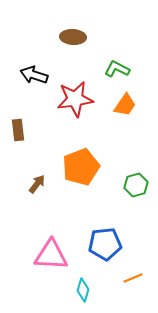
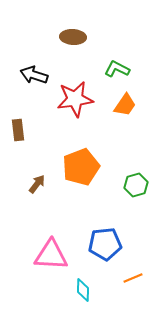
cyan diamond: rotated 15 degrees counterclockwise
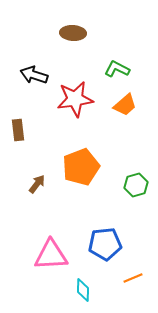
brown ellipse: moved 4 px up
orange trapezoid: rotated 15 degrees clockwise
pink triangle: rotated 6 degrees counterclockwise
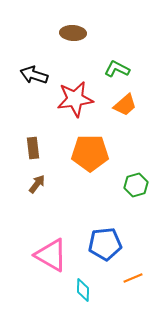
brown rectangle: moved 15 px right, 18 px down
orange pentagon: moved 9 px right, 14 px up; rotated 21 degrees clockwise
pink triangle: rotated 33 degrees clockwise
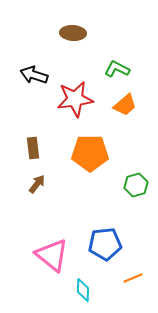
pink triangle: moved 1 px right; rotated 9 degrees clockwise
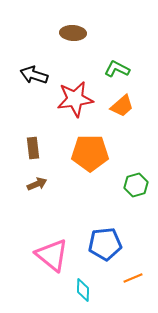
orange trapezoid: moved 3 px left, 1 px down
brown arrow: rotated 30 degrees clockwise
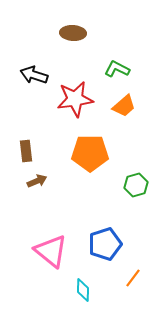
orange trapezoid: moved 2 px right
brown rectangle: moved 7 px left, 3 px down
brown arrow: moved 3 px up
blue pentagon: rotated 12 degrees counterclockwise
pink triangle: moved 1 px left, 4 px up
orange line: rotated 30 degrees counterclockwise
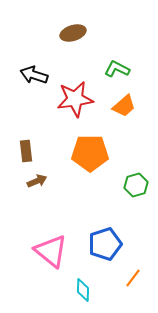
brown ellipse: rotated 20 degrees counterclockwise
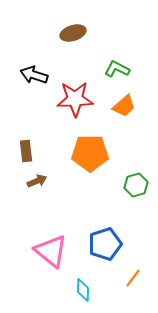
red star: rotated 6 degrees clockwise
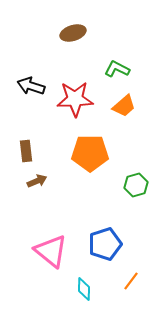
black arrow: moved 3 px left, 11 px down
orange line: moved 2 px left, 3 px down
cyan diamond: moved 1 px right, 1 px up
